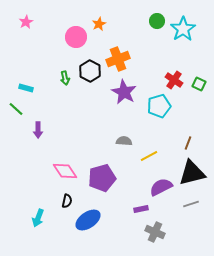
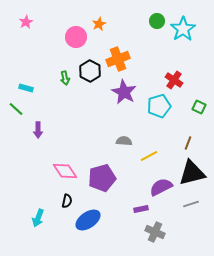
green square: moved 23 px down
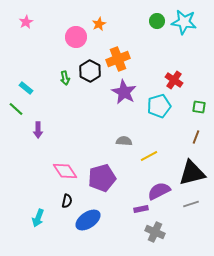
cyan star: moved 1 px right, 7 px up; rotated 30 degrees counterclockwise
cyan rectangle: rotated 24 degrees clockwise
green square: rotated 16 degrees counterclockwise
brown line: moved 8 px right, 6 px up
purple semicircle: moved 2 px left, 4 px down
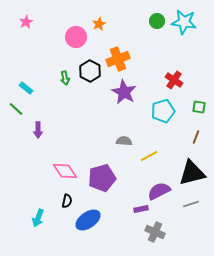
cyan pentagon: moved 4 px right, 5 px down
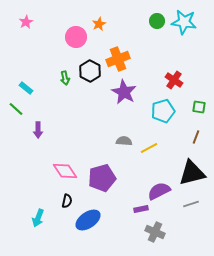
yellow line: moved 8 px up
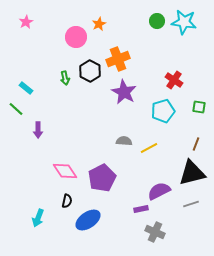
brown line: moved 7 px down
purple pentagon: rotated 12 degrees counterclockwise
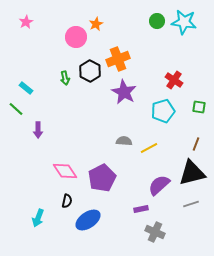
orange star: moved 3 px left
purple semicircle: moved 6 px up; rotated 15 degrees counterclockwise
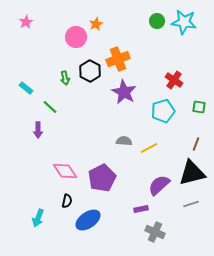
green line: moved 34 px right, 2 px up
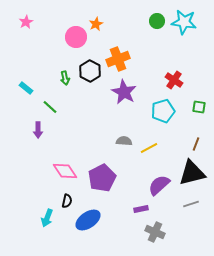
cyan arrow: moved 9 px right
